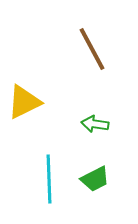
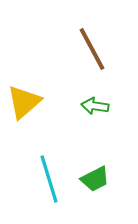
yellow triangle: rotated 15 degrees counterclockwise
green arrow: moved 18 px up
cyan line: rotated 15 degrees counterclockwise
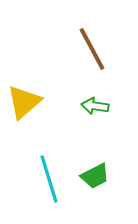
green trapezoid: moved 3 px up
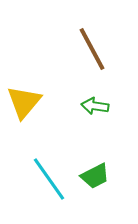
yellow triangle: rotated 9 degrees counterclockwise
cyan line: rotated 18 degrees counterclockwise
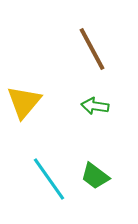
green trapezoid: rotated 64 degrees clockwise
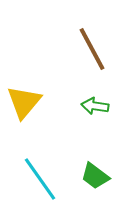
cyan line: moved 9 px left
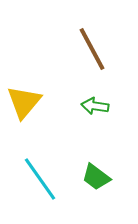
green trapezoid: moved 1 px right, 1 px down
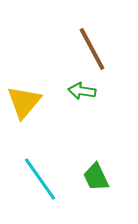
green arrow: moved 13 px left, 15 px up
green trapezoid: rotated 28 degrees clockwise
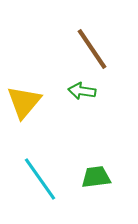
brown line: rotated 6 degrees counterclockwise
green trapezoid: rotated 108 degrees clockwise
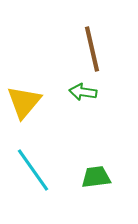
brown line: rotated 21 degrees clockwise
green arrow: moved 1 px right, 1 px down
cyan line: moved 7 px left, 9 px up
